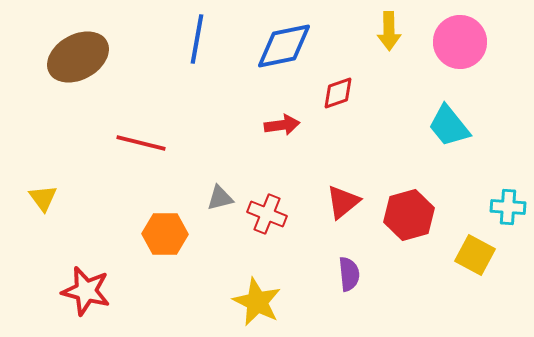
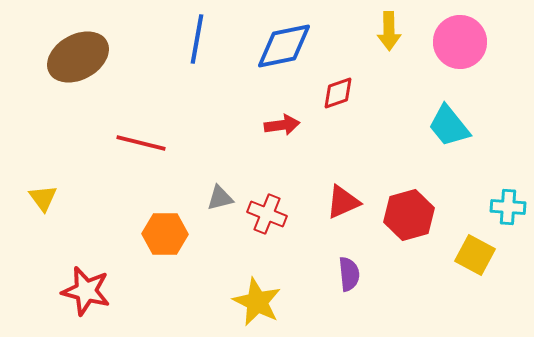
red triangle: rotated 15 degrees clockwise
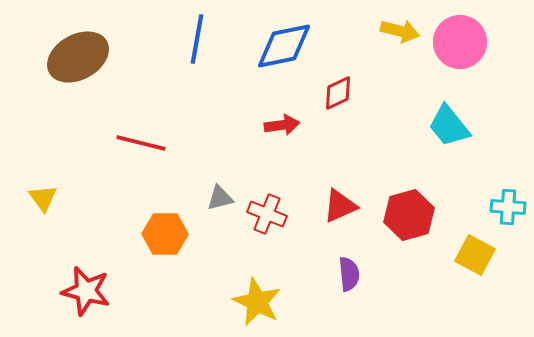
yellow arrow: moved 11 px right; rotated 75 degrees counterclockwise
red diamond: rotated 6 degrees counterclockwise
red triangle: moved 3 px left, 4 px down
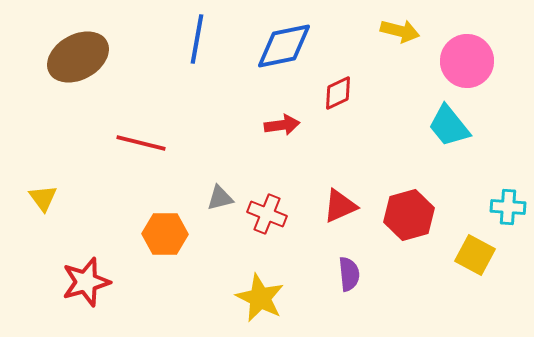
pink circle: moved 7 px right, 19 px down
red star: moved 9 px up; rotated 30 degrees counterclockwise
yellow star: moved 3 px right, 4 px up
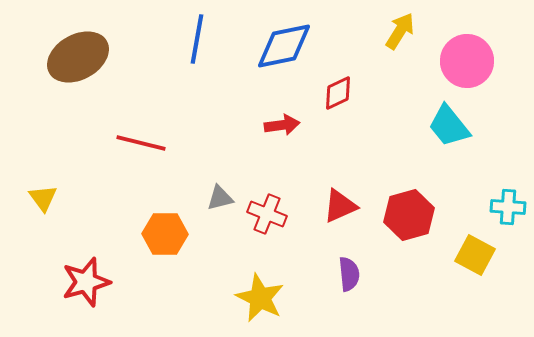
yellow arrow: rotated 72 degrees counterclockwise
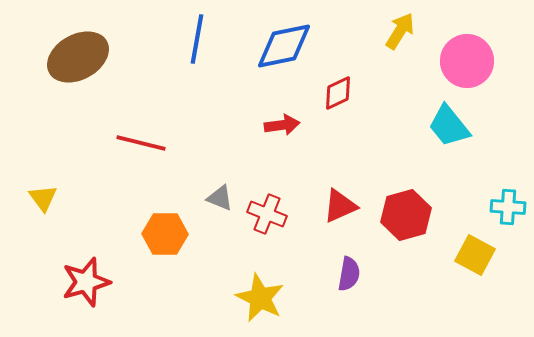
gray triangle: rotated 36 degrees clockwise
red hexagon: moved 3 px left
purple semicircle: rotated 16 degrees clockwise
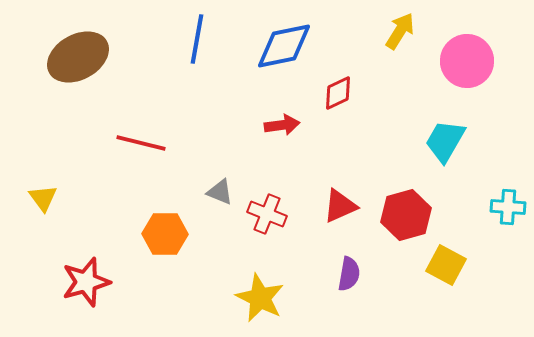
cyan trapezoid: moved 4 px left, 15 px down; rotated 69 degrees clockwise
gray triangle: moved 6 px up
yellow square: moved 29 px left, 10 px down
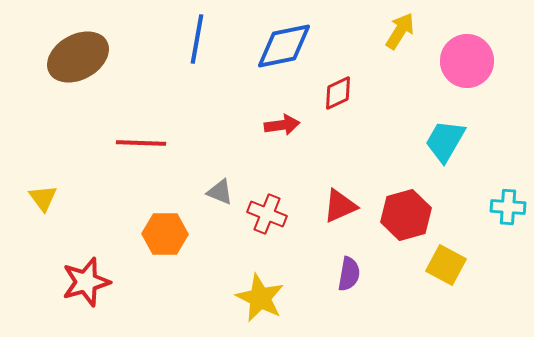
red line: rotated 12 degrees counterclockwise
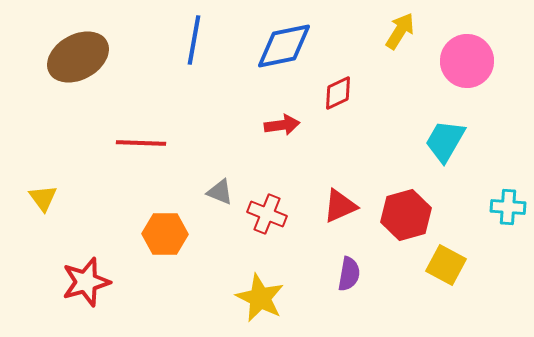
blue line: moved 3 px left, 1 px down
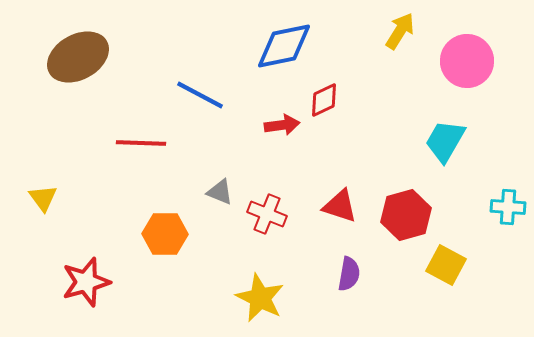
blue line: moved 6 px right, 55 px down; rotated 72 degrees counterclockwise
red diamond: moved 14 px left, 7 px down
red triangle: rotated 42 degrees clockwise
